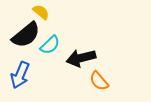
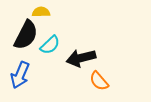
yellow semicircle: rotated 42 degrees counterclockwise
black semicircle: rotated 24 degrees counterclockwise
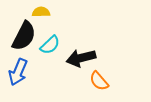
black semicircle: moved 2 px left, 1 px down
blue arrow: moved 2 px left, 3 px up
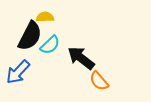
yellow semicircle: moved 4 px right, 5 px down
black semicircle: moved 6 px right
black arrow: rotated 52 degrees clockwise
blue arrow: rotated 20 degrees clockwise
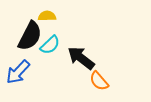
yellow semicircle: moved 2 px right, 1 px up
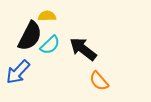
black arrow: moved 2 px right, 9 px up
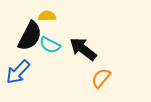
cyan semicircle: rotated 70 degrees clockwise
orange semicircle: moved 2 px right, 3 px up; rotated 80 degrees clockwise
